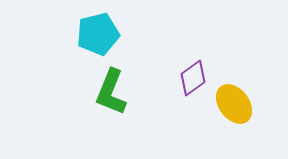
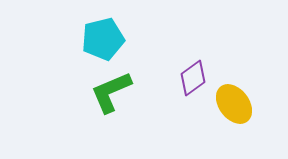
cyan pentagon: moved 5 px right, 5 px down
green L-shape: rotated 45 degrees clockwise
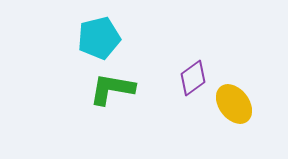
cyan pentagon: moved 4 px left, 1 px up
green L-shape: moved 1 px right, 3 px up; rotated 33 degrees clockwise
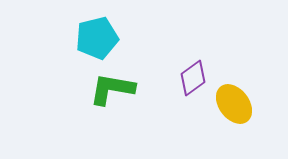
cyan pentagon: moved 2 px left
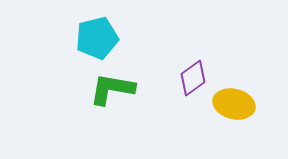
yellow ellipse: rotated 39 degrees counterclockwise
